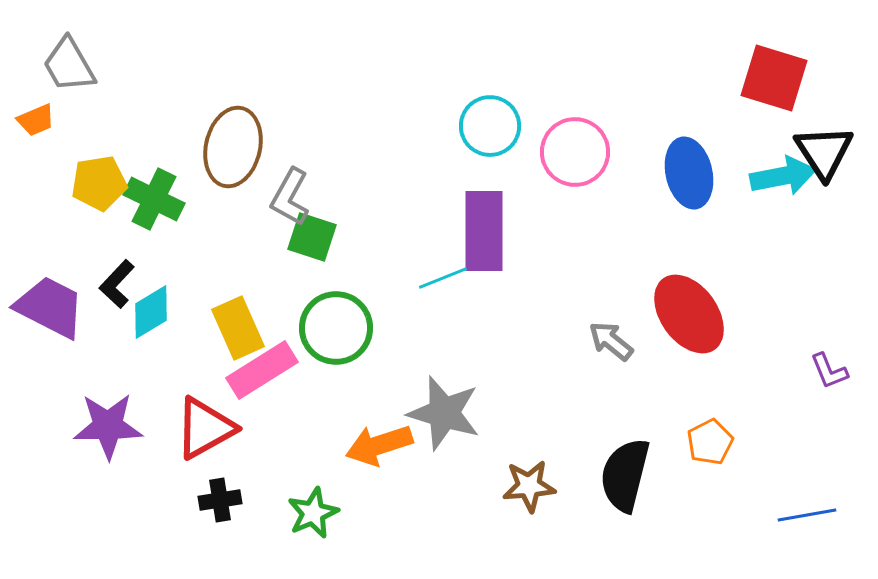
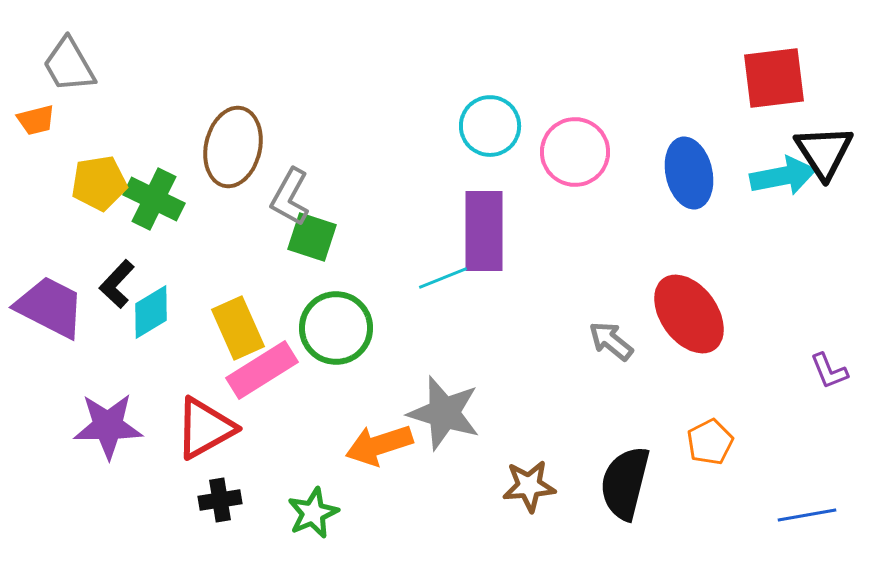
red square: rotated 24 degrees counterclockwise
orange trapezoid: rotated 9 degrees clockwise
black semicircle: moved 8 px down
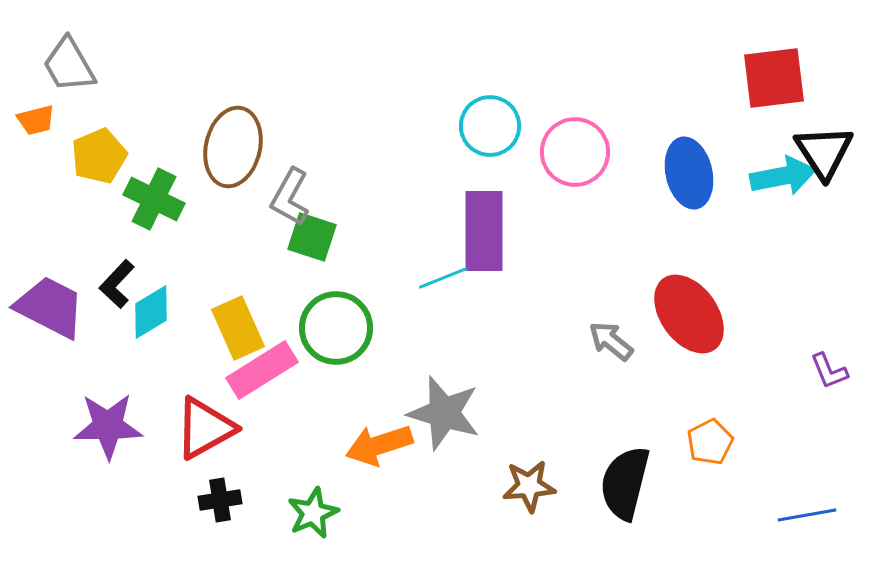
yellow pentagon: moved 27 px up; rotated 14 degrees counterclockwise
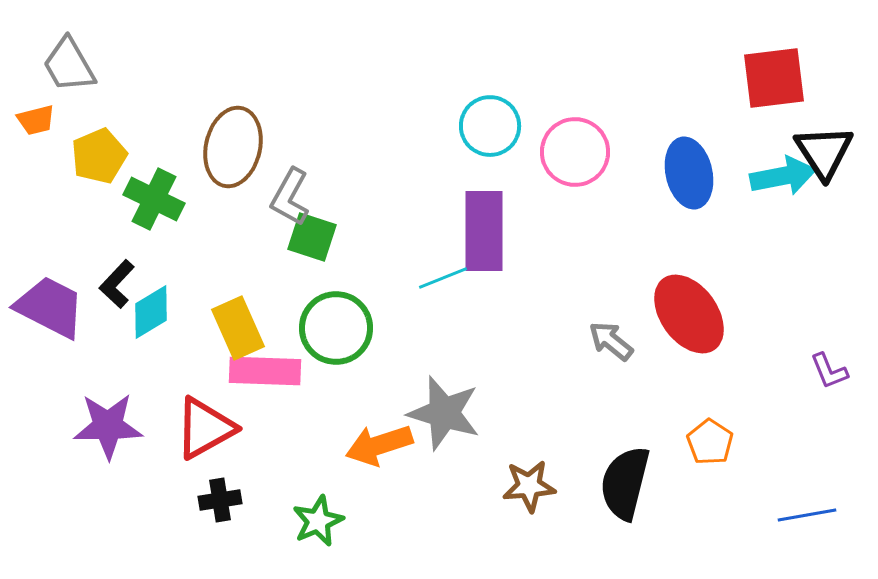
pink rectangle: moved 3 px right, 1 px down; rotated 34 degrees clockwise
orange pentagon: rotated 12 degrees counterclockwise
green star: moved 5 px right, 8 px down
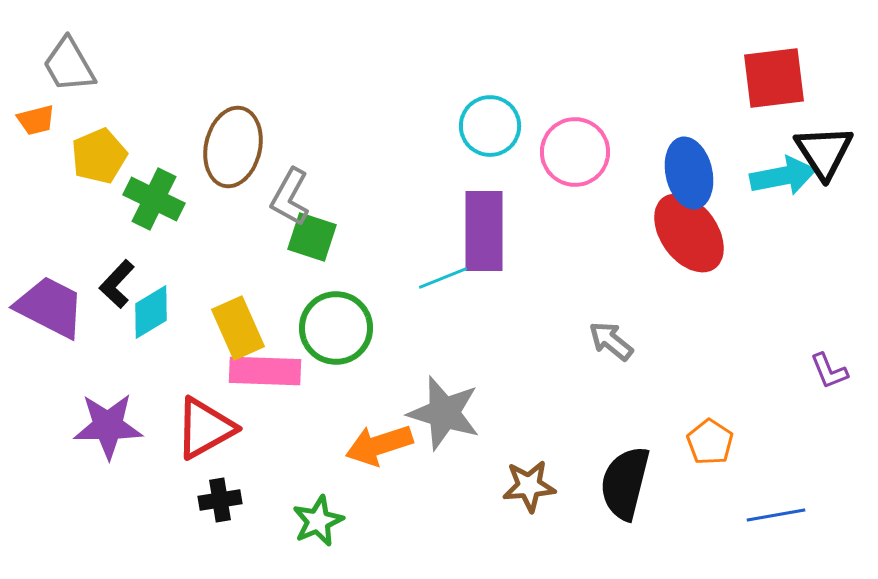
red ellipse: moved 81 px up
blue line: moved 31 px left
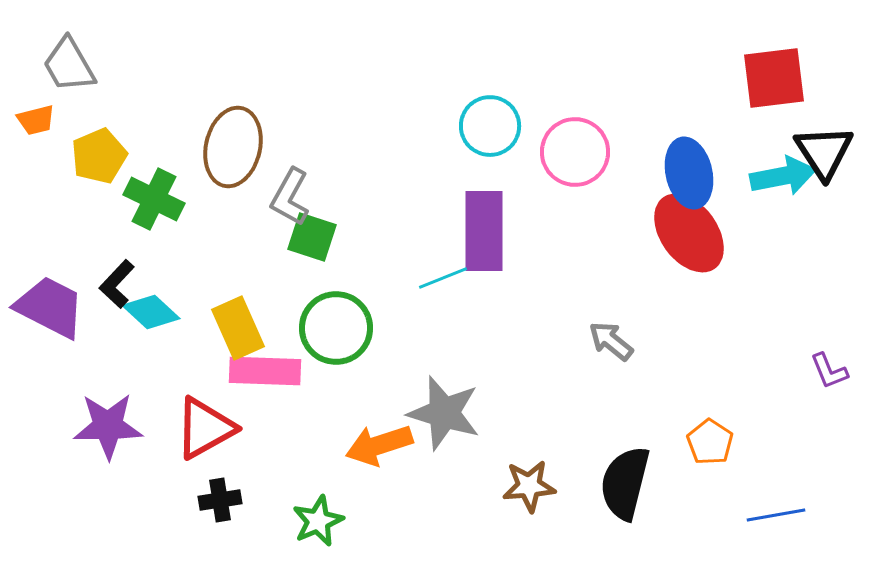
cyan diamond: rotated 74 degrees clockwise
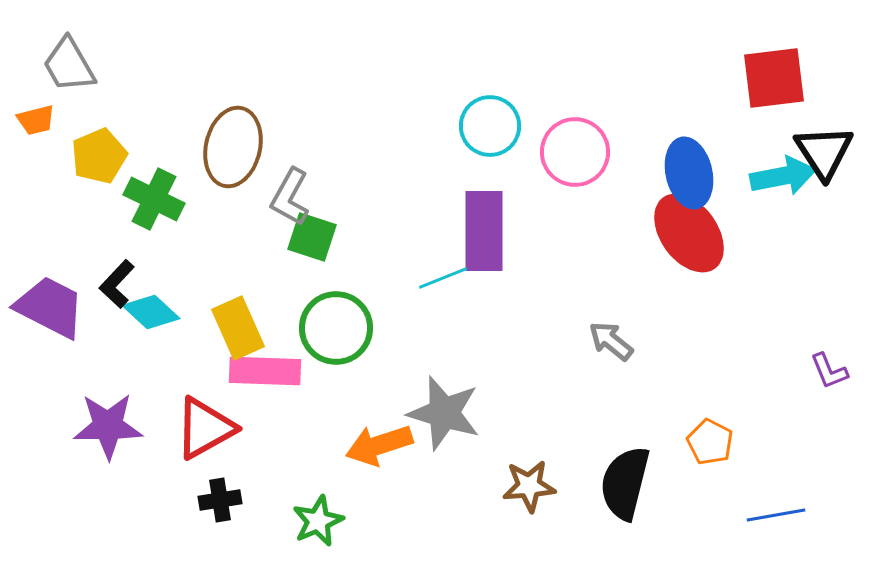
orange pentagon: rotated 6 degrees counterclockwise
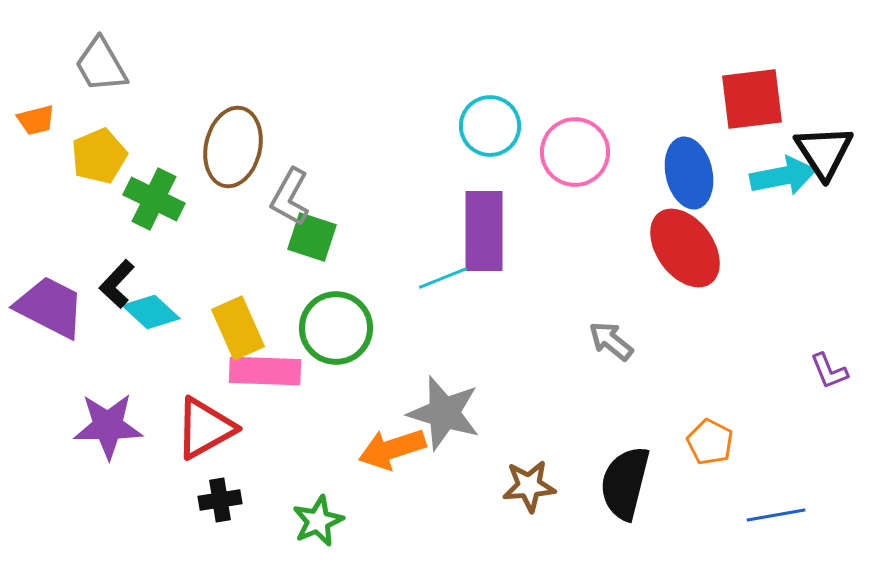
gray trapezoid: moved 32 px right
red square: moved 22 px left, 21 px down
red ellipse: moved 4 px left, 15 px down
orange arrow: moved 13 px right, 4 px down
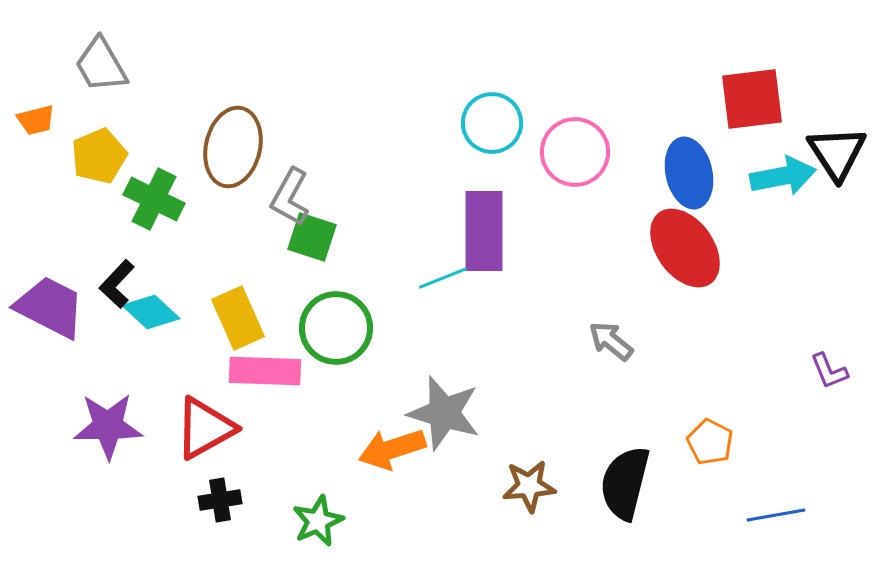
cyan circle: moved 2 px right, 3 px up
black triangle: moved 13 px right, 1 px down
yellow rectangle: moved 10 px up
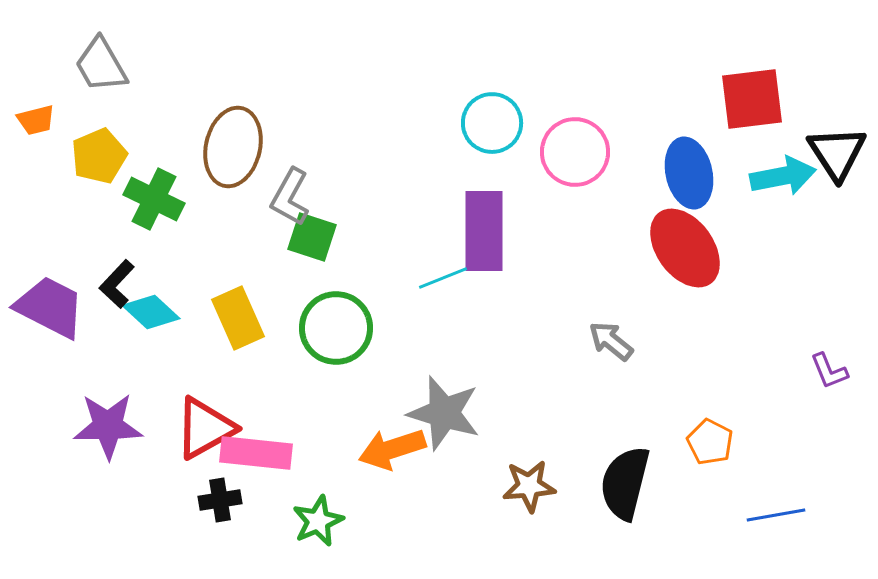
pink rectangle: moved 9 px left, 82 px down; rotated 4 degrees clockwise
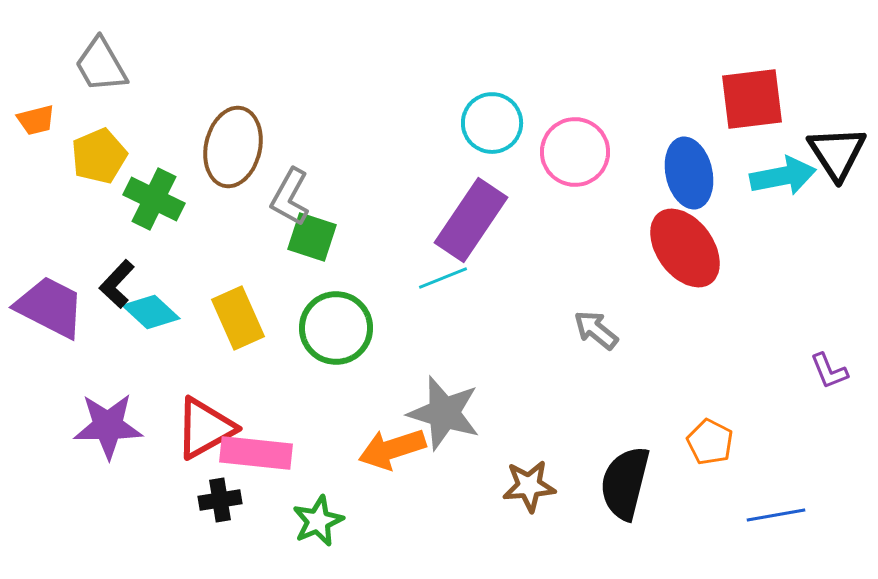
purple rectangle: moved 13 px left, 11 px up; rotated 34 degrees clockwise
gray arrow: moved 15 px left, 11 px up
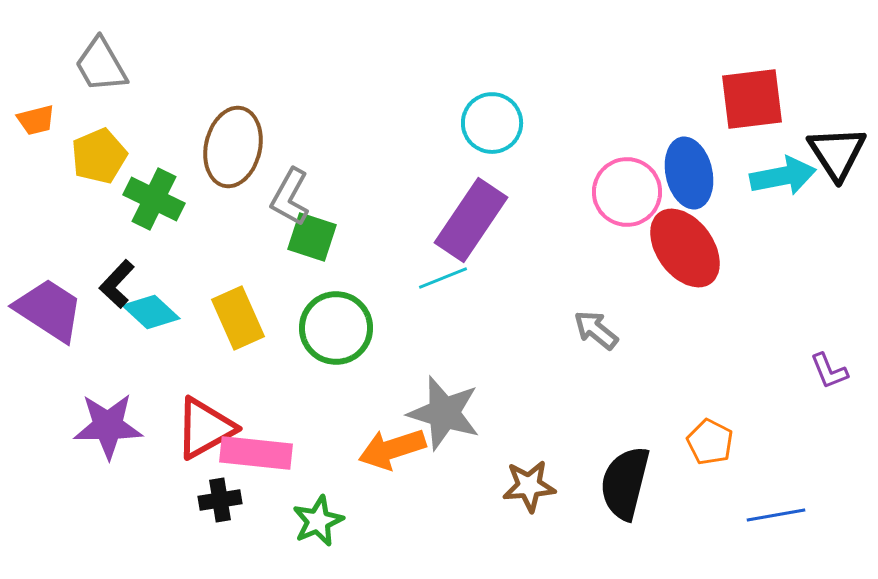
pink circle: moved 52 px right, 40 px down
purple trapezoid: moved 1 px left, 3 px down; rotated 6 degrees clockwise
